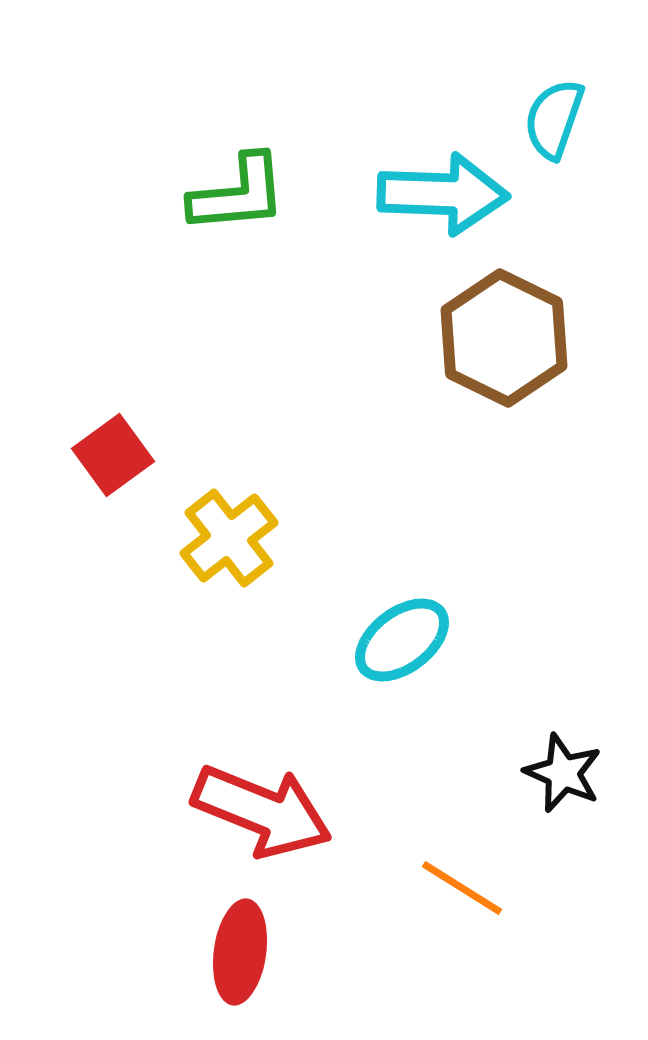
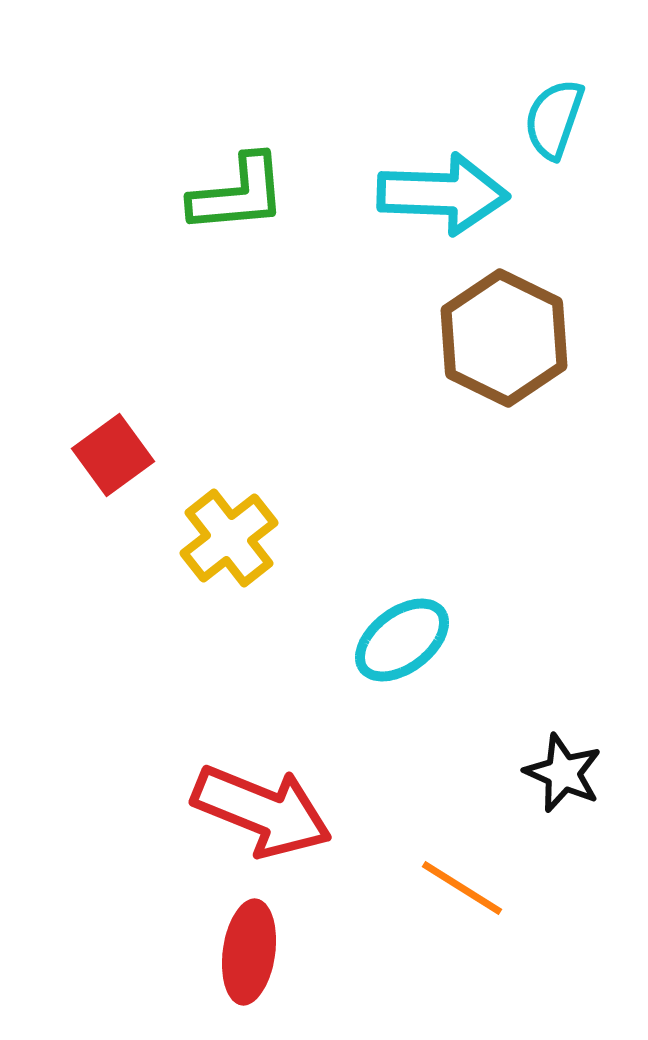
red ellipse: moved 9 px right
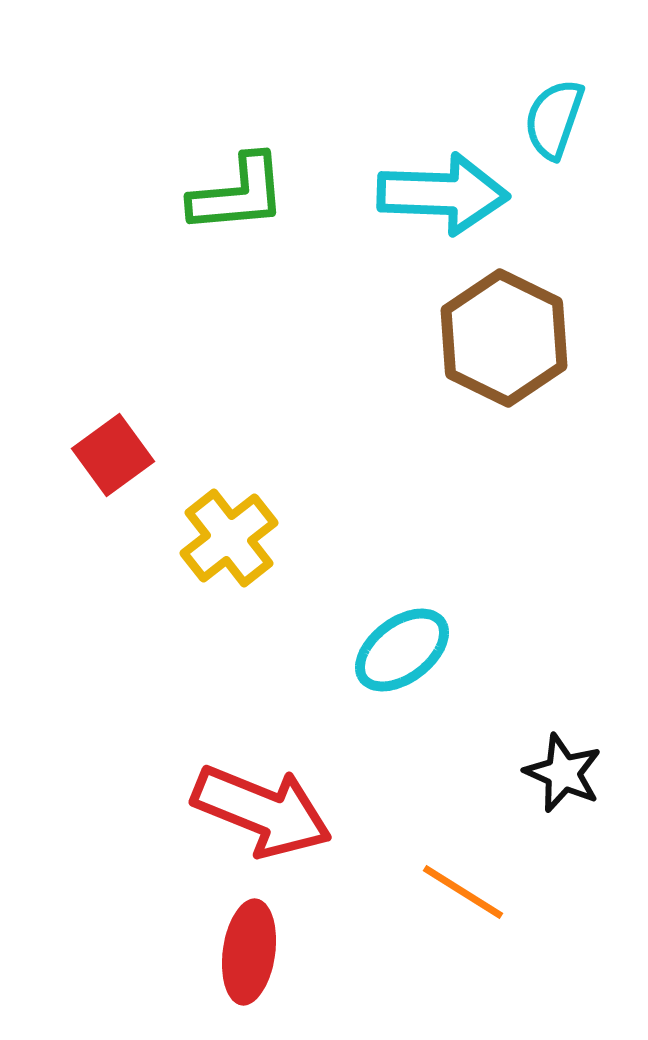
cyan ellipse: moved 10 px down
orange line: moved 1 px right, 4 px down
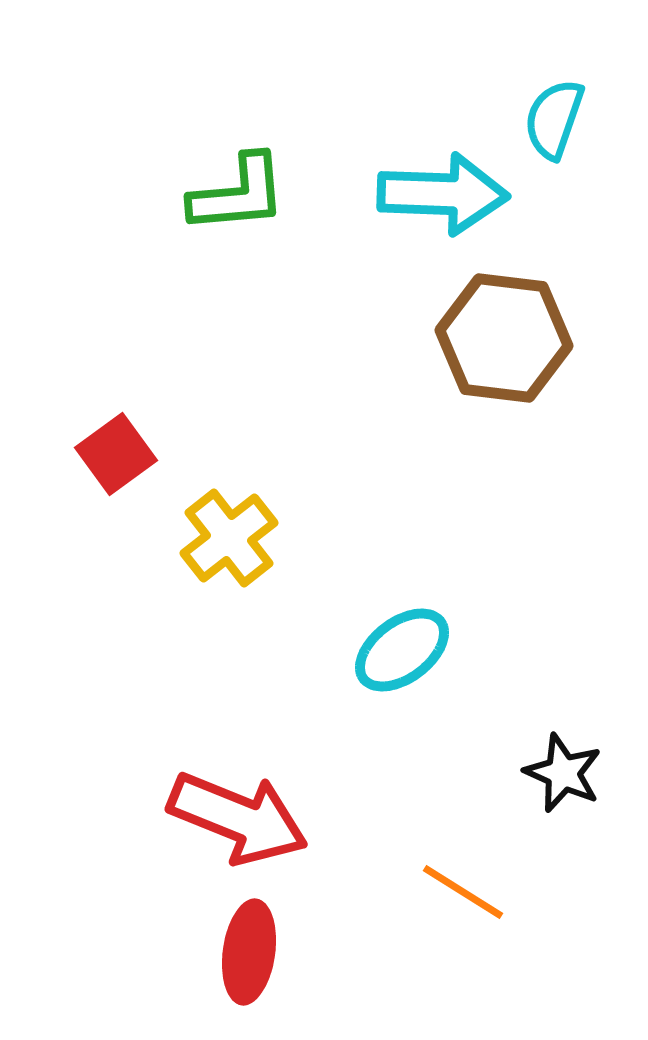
brown hexagon: rotated 19 degrees counterclockwise
red square: moved 3 px right, 1 px up
red arrow: moved 24 px left, 7 px down
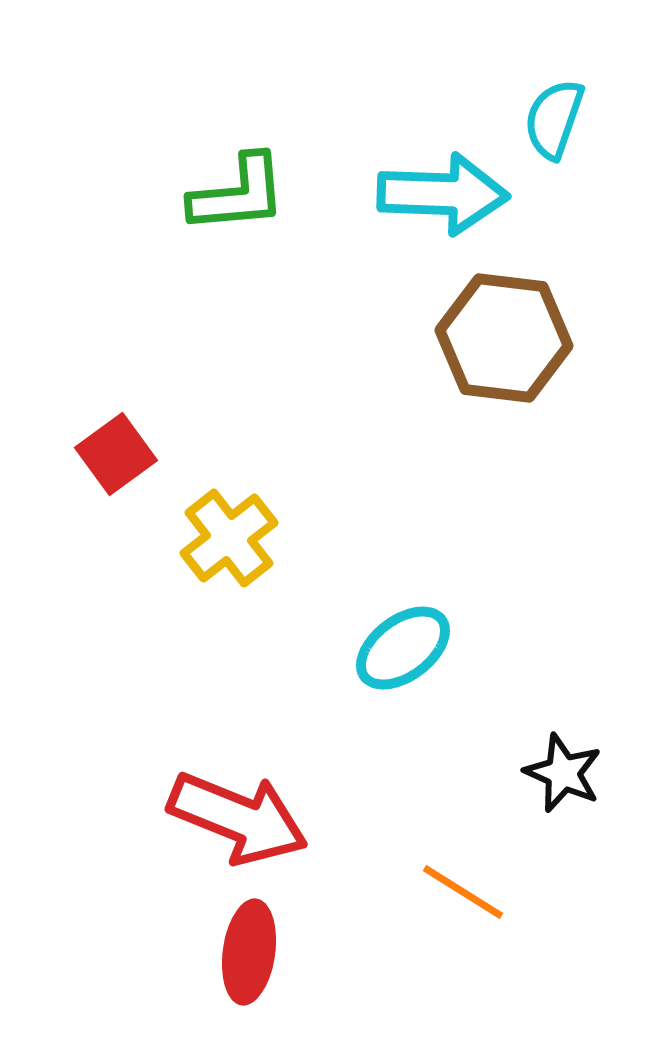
cyan ellipse: moved 1 px right, 2 px up
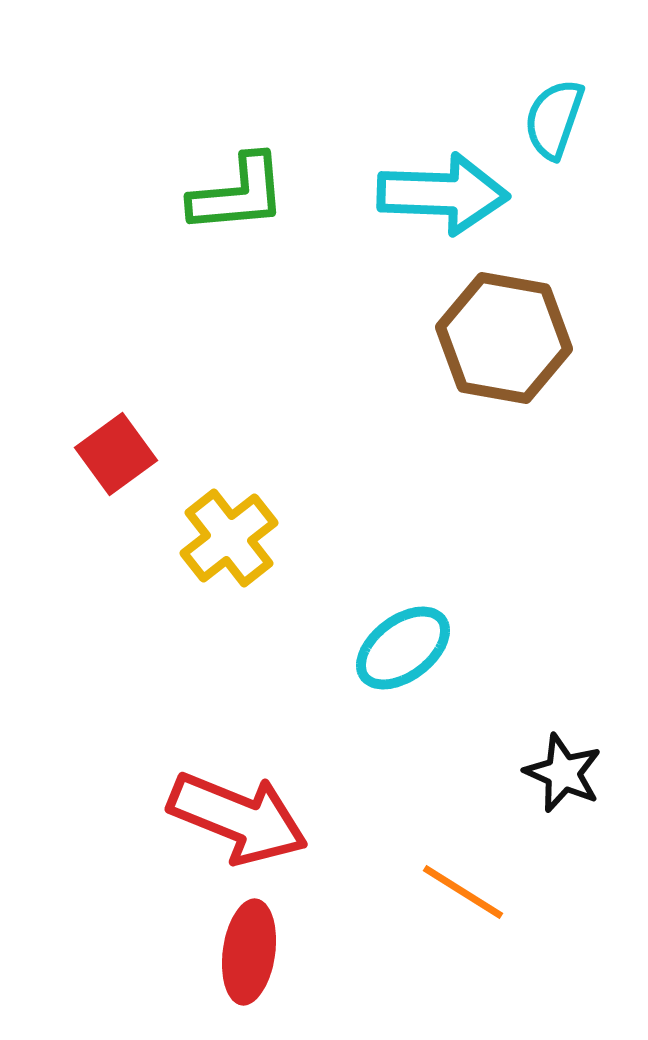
brown hexagon: rotated 3 degrees clockwise
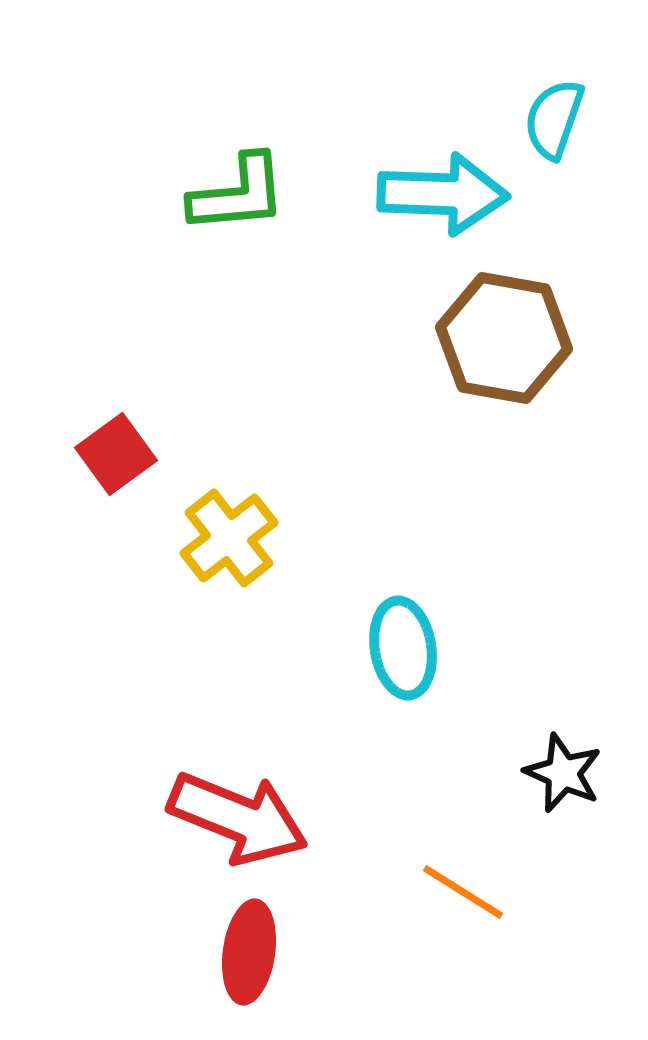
cyan ellipse: rotated 62 degrees counterclockwise
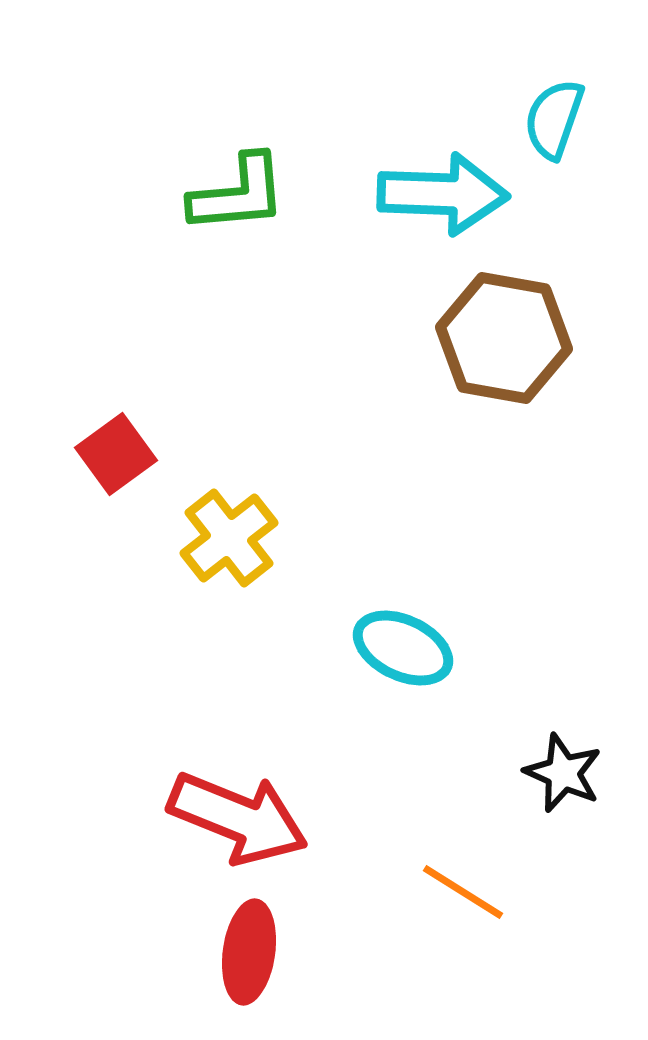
cyan ellipse: rotated 56 degrees counterclockwise
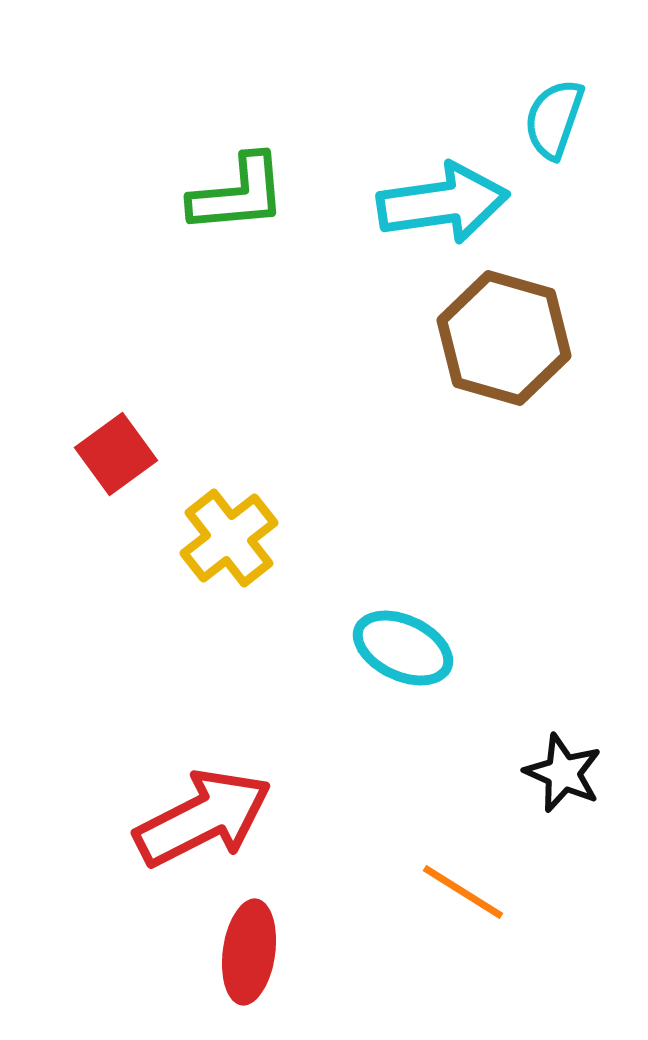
cyan arrow: moved 9 px down; rotated 10 degrees counterclockwise
brown hexagon: rotated 6 degrees clockwise
red arrow: moved 35 px left; rotated 49 degrees counterclockwise
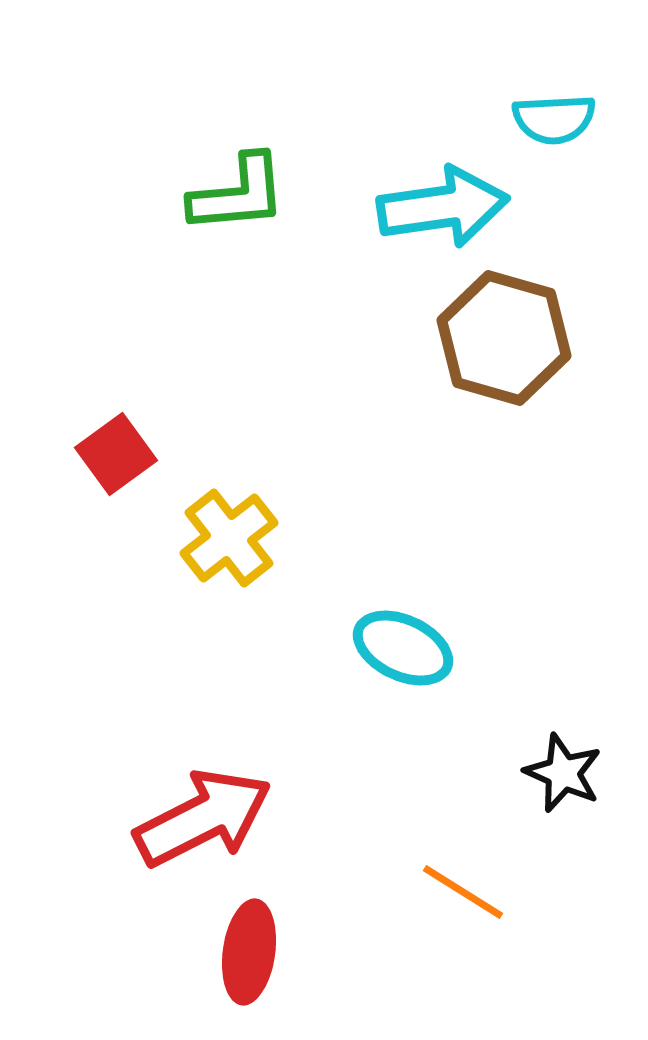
cyan semicircle: rotated 112 degrees counterclockwise
cyan arrow: moved 4 px down
